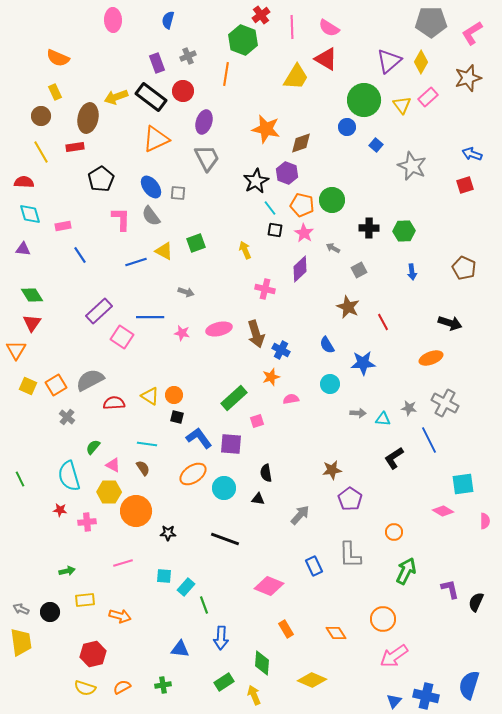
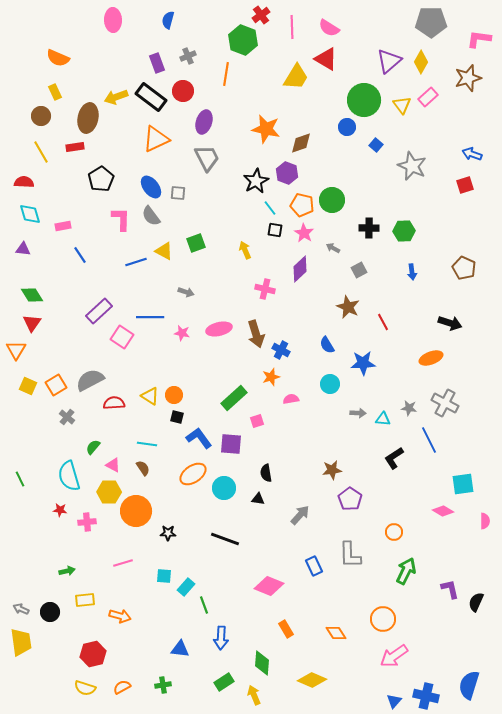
pink L-shape at (472, 33): moved 7 px right, 6 px down; rotated 40 degrees clockwise
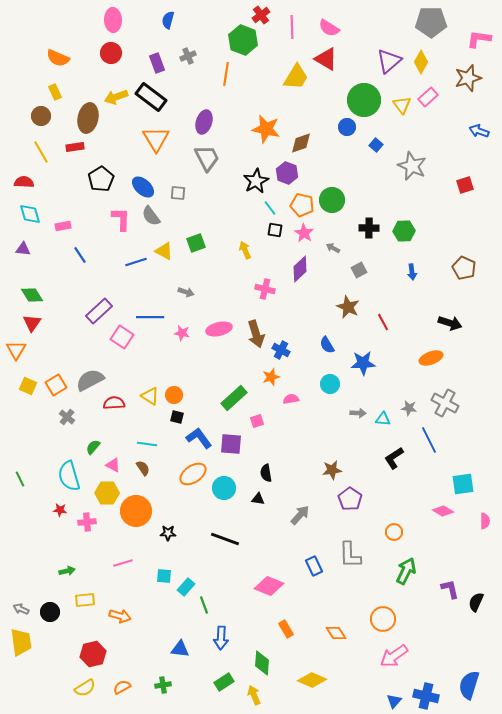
red circle at (183, 91): moved 72 px left, 38 px up
orange triangle at (156, 139): rotated 36 degrees counterclockwise
blue arrow at (472, 154): moved 7 px right, 23 px up
blue ellipse at (151, 187): moved 8 px left; rotated 10 degrees counterclockwise
yellow hexagon at (109, 492): moved 2 px left, 1 px down
yellow semicircle at (85, 688): rotated 50 degrees counterclockwise
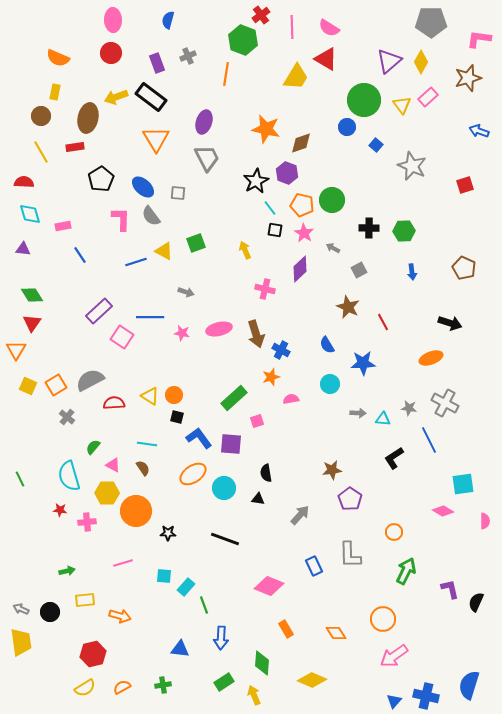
yellow rectangle at (55, 92): rotated 35 degrees clockwise
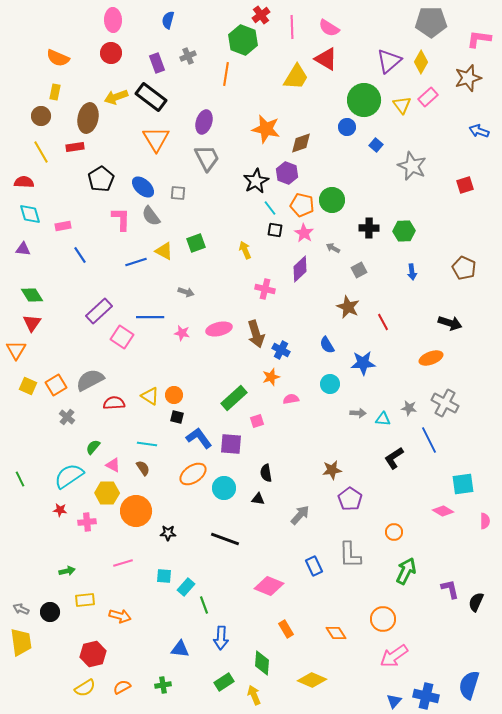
cyan semicircle at (69, 476): rotated 72 degrees clockwise
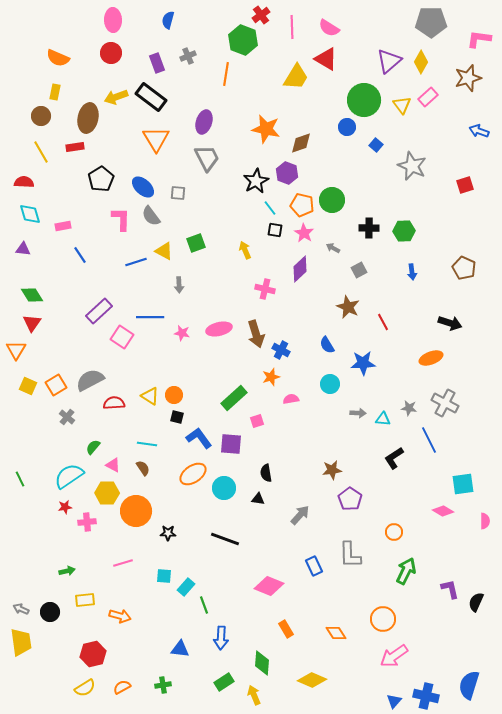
gray arrow at (186, 292): moved 7 px left, 7 px up; rotated 70 degrees clockwise
red star at (60, 510): moved 5 px right, 3 px up; rotated 16 degrees counterclockwise
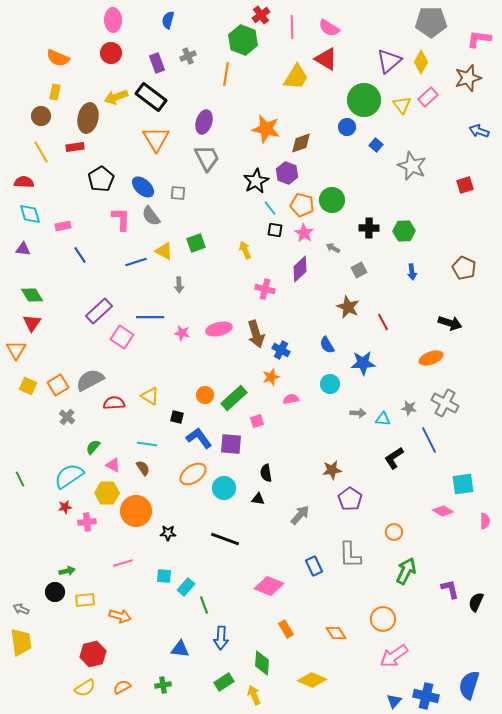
orange square at (56, 385): moved 2 px right
orange circle at (174, 395): moved 31 px right
black circle at (50, 612): moved 5 px right, 20 px up
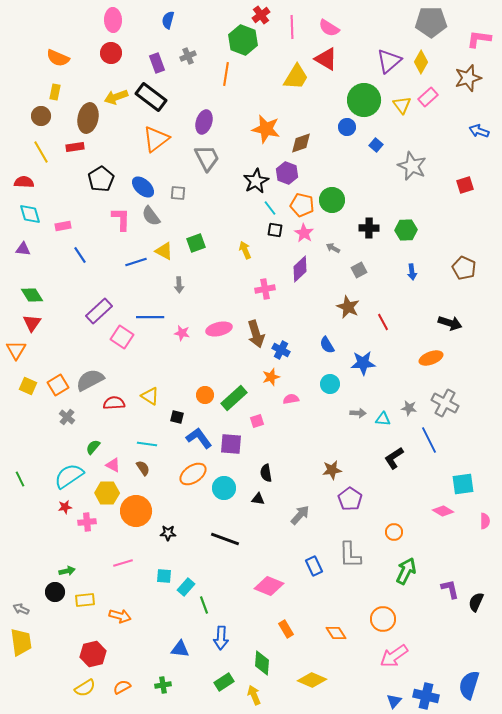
orange triangle at (156, 139): rotated 24 degrees clockwise
green hexagon at (404, 231): moved 2 px right, 1 px up
pink cross at (265, 289): rotated 24 degrees counterclockwise
